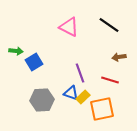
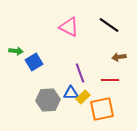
red line: rotated 18 degrees counterclockwise
blue triangle: rotated 21 degrees counterclockwise
gray hexagon: moved 6 px right
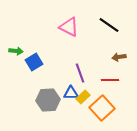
orange square: moved 1 px up; rotated 30 degrees counterclockwise
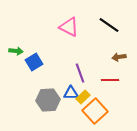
orange square: moved 7 px left, 3 px down
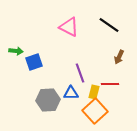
brown arrow: rotated 56 degrees counterclockwise
blue square: rotated 12 degrees clockwise
red line: moved 4 px down
yellow rectangle: moved 11 px right, 5 px up; rotated 32 degrees counterclockwise
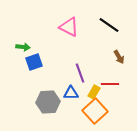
green arrow: moved 7 px right, 4 px up
brown arrow: rotated 56 degrees counterclockwise
yellow rectangle: rotated 16 degrees clockwise
gray hexagon: moved 2 px down
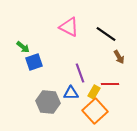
black line: moved 3 px left, 9 px down
green arrow: rotated 32 degrees clockwise
gray hexagon: rotated 10 degrees clockwise
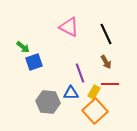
black line: rotated 30 degrees clockwise
brown arrow: moved 13 px left, 5 px down
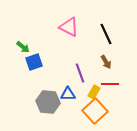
blue triangle: moved 3 px left, 1 px down
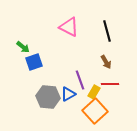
black line: moved 1 px right, 3 px up; rotated 10 degrees clockwise
purple line: moved 7 px down
blue triangle: rotated 28 degrees counterclockwise
gray hexagon: moved 5 px up
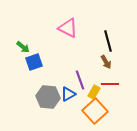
pink triangle: moved 1 px left, 1 px down
black line: moved 1 px right, 10 px down
